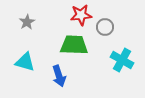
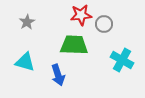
gray circle: moved 1 px left, 3 px up
blue arrow: moved 1 px left, 1 px up
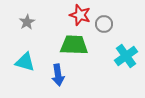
red star: moved 1 px left; rotated 25 degrees clockwise
cyan cross: moved 4 px right, 4 px up; rotated 25 degrees clockwise
blue arrow: rotated 10 degrees clockwise
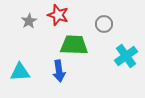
red star: moved 22 px left
gray star: moved 2 px right, 1 px up
cyan triangle: moved 5 px left, 10 px down; rotated 20 degrees counterclockwise
blue arrow: moved 1 px right, 4 px up
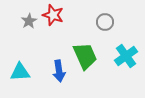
red star: moved 5 px left
gray circle: moved 1 px right, 2 px up
green trapezoid: moved 11 px right, 11 px down; rotated 64 degrees clockwise
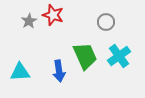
gray circle: moved 1 px right
cyan cross: moved 7 px left
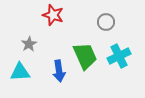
gray star: moved 23 px down
cyan cross: rotated 10 degrees clockwise
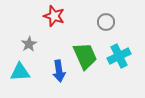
red star: moved 1 px right, 1 px down
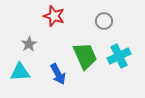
gray circle: moved 2 px left, 1 px up
blue arrow: moved 1 px left, 3 px down; rotated 20 degrees counterclockwise
